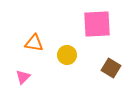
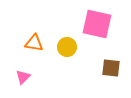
pink square: rotated 16 degrees clockwise
yellow circle: moved 8 px up
brown square: rotated 24 degrees counterclockwise
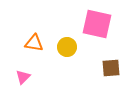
brown square: rotated 12 degrees counterclockwise
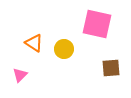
orange triangle: rotated 24 degrees clockwise
yellow circle: moved 3 px left, 2 px down
pink triangle: moved 3 px left, 2 px up
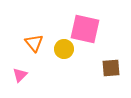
pink square: moved 12 px left, 5 px down
orange triangle: rotated 18 degrees clockwise
